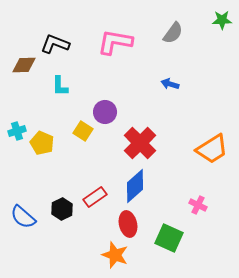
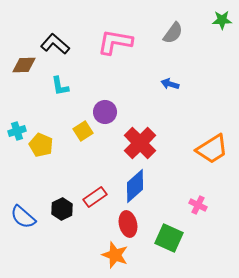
black L-shape: rotated 20 degrees clockwise
cyan L-shape: rotated 10 degrees counterclockwise
yellow square: rotated 24 degrees clockwise
yellow pentagon: moved 1 px left, 2 px down
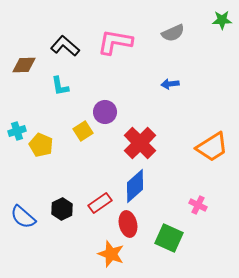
gray semicircle: rotated 30 degrees clockwise
black L-shape: moved 10 px right, 2 px down
blue arrow: rotated 24 degrees counterclockwise
orange trapezoid: moved 2 px up
red rectangle: moved 5 px right, 6 px down
orange star: moved 4 px left, 1 px up
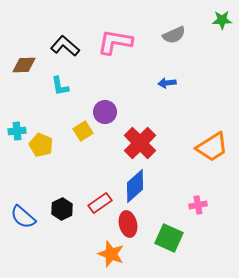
gray semicircle: moved 1 px right, 2 px down
blue arrow: moved 3 px left, 1 px up
cyan cross: rotated 12 degrees clockwise
pink cross: rotated 36 degrees counterclockwise
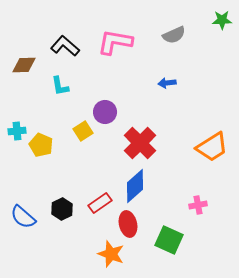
green square: moved 2 px down
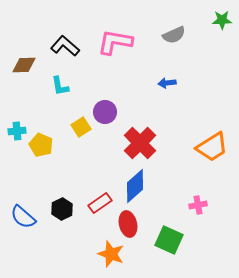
yellow square: moved 2 px left, 4 px up
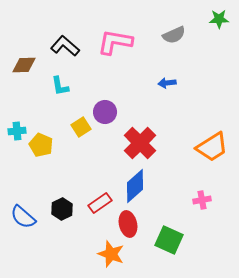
green star: moved 3 px left, 1 px up
pink cross: moved 4 px right, 5 px up
